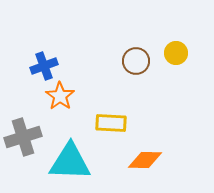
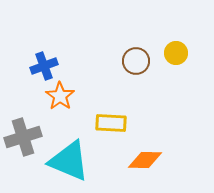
cyan triangle: moved 1 px left, 1 px up; rotated 21 degrees clockwise
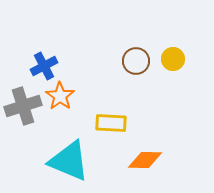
yellow circle: moved 3 px left, 6 px down
blue cross: rotated 8 degrees counterclockwise
gray cross: moved 31 px up
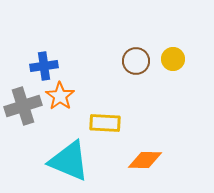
blue cross: rotated 20 degrees clockwise
yellow rectangle: moved 6 px left
